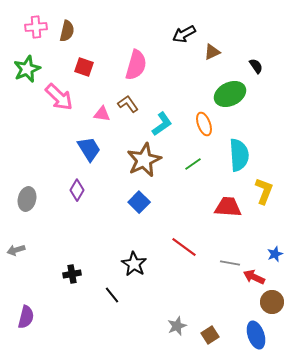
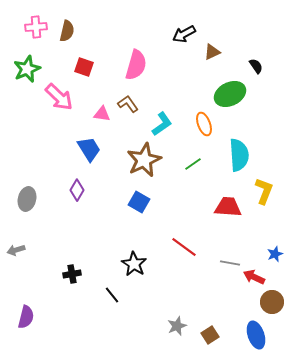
blue square: rotated 15 degrees counterclockwise
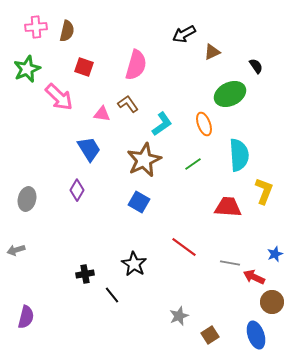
black cross: moved 13 px right
gray star: moved 2 px right, 10 px up
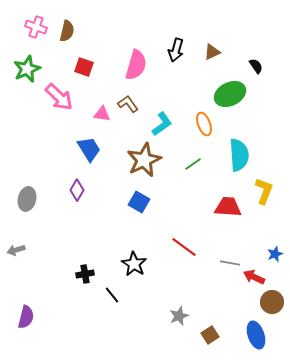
pink cross: rotated 25 degrees clockwise
black arrow: moved 8 px left, 16 px down; rotated 45 degrees counterclockwise
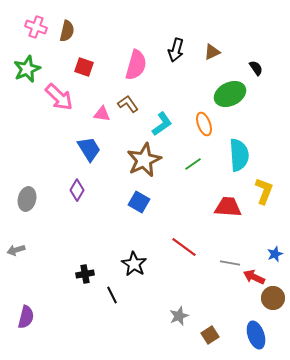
black semicircle: moved 2 px down
black line: rotated 12 degrees clockwise
brown circle: moved 1 px right, 4 px up
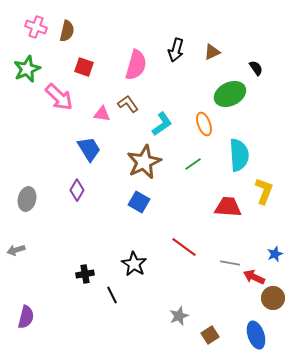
brown star: moved 2 px down
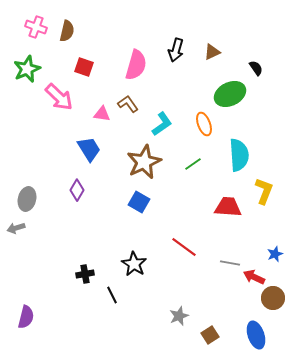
gray arrow: moved 22 px up
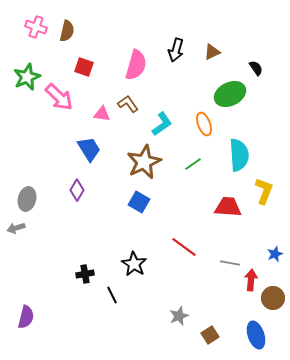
green star: moved 8 px down
red arrow: moved 3 px left, 3 px down; rotated 70 degrees clockwise
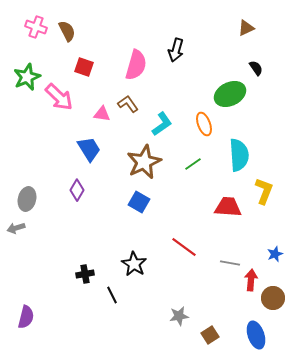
brown semicircle: rotated 40 degrees counterclockwise
brown triangle: moved 34 px right, 24 px up
gray star: rotated 12 degrees clockwise
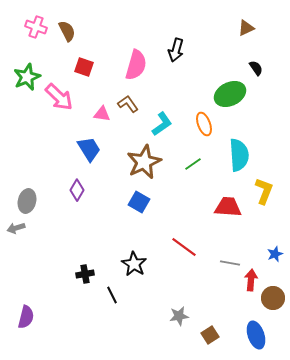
gray ellipse: moved 2 px down
